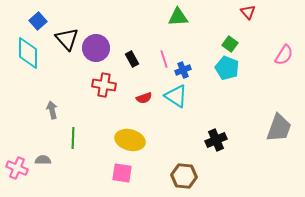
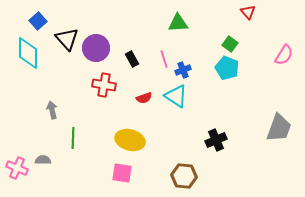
green triangle: moved 6 px down
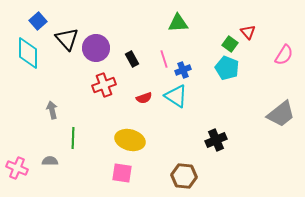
red triangle: moved 20 px down
red cross: rotated 30 degrees counterclockwise
gray trapezoid: moved 2 px right, 14 px up; rotated 32 degrees clockwise
gray semicircle: moved 7 px right, 1 px down
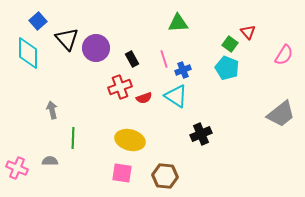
red cross: moved 16 px right, 2 px down
black cross: moved 15 px left, 6 px up
brown hexagon: moved 19 px left
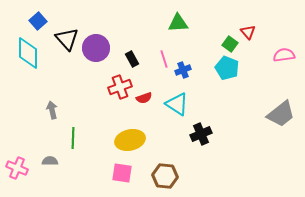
pink semicircle: rotated 130 degrees counterclockwise
cyan triangle: moved 1 px right, 8 px down
yellow ellipse: rotated 28 degrees counterclockwise
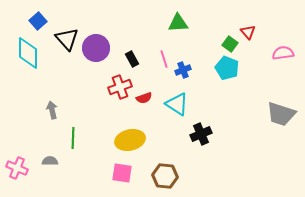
pink semicircle: moved 1 px left, 2 px up
gray trapezoid: rotated 56 degrees clockwise
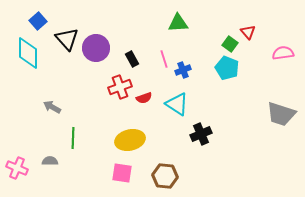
gray arrow: moved 3 px up; rotated 48 degrees counterclockwise
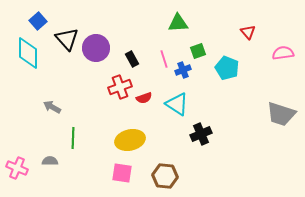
green square: moved 32 px left, 7 px down; rotated 35 degrees clockwise
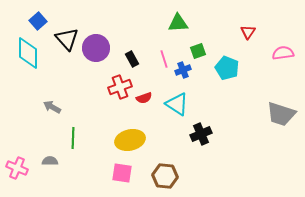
red triangle: rotated 14 degrees clockwise
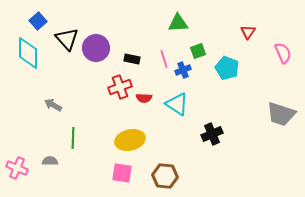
pink semicircle: rotated 75 degrees clockwise
black rectangle: rotated 49 degrees counterclockwise
red semicircle: rotated 21 degrees clockwise
gray arrow: moved 1 px right, 2 px up
black cross: moved 11 px right
